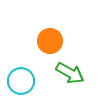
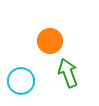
green arrow: moved 2 px left; rotated 140 degrees counterclockwise
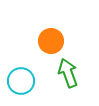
orange circle: moved 1 px right
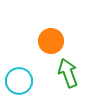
cyan circle: moved 2 px left
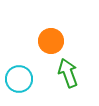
cyan circle: moved 2 px up
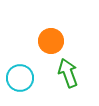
cyan circle: moved 1 px right, 1 px up
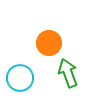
orange circle: moved 2 px left, 2 px down
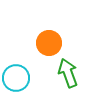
cyan circle: moved 4 px left
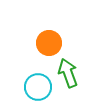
cyan circle: moved 22 px right, 9 px down
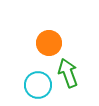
cyan circle: moved 2 px up
